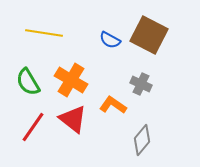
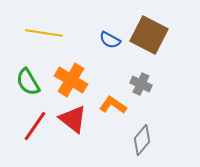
red line: moved 2 px right, 1 px up
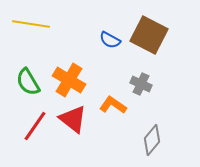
yellow line: moved 13 px left, 9 px up
orange cross: moved 2 px left
gray diamond: moved 10 px right
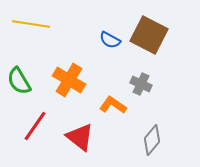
green semicircle: moved 9 px left, 1 px up
red triangle: moved 7 px right, 18 px down
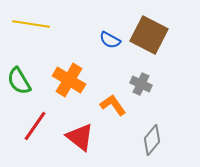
orange L-shape: rotated 20 degrees clockwise
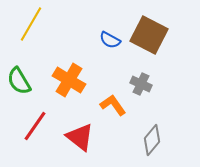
yellow line: rotated 69 degrees counterclockwise
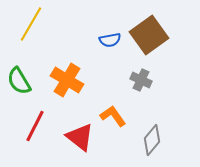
brown square: rotated 27 degrees clockwise
blue semicircle: rotated 40 degrees counterclockwise
orange cross: moved 2 px left
gray cross: moved 4 px up
orange L-shape: moved 11 px down
red line: rotated 8 degrees counterclockwise
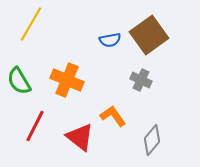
orange cross: rotated 8 degrees counterclockwise
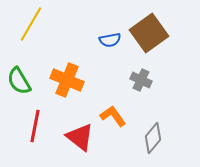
brown square: moved 2 px up
red line: rotated 16 degrees counterclockwise
gray diamond: moved 1 px right, 2 px up
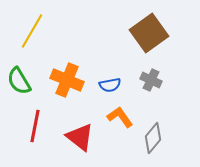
yellow line: moved 1 px right, 7 px down
blue semicircle: moved 45 px down
gray cross: moved 10 px right
orange L-shape: moved 7 px right, 1 px down
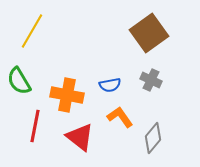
orange cross: moved 15 px down; rotated 12 degrees counterclockwise
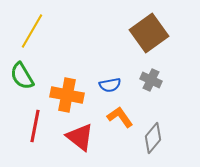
green semicircle: moved 3 px right, 5 px up
